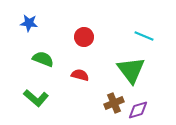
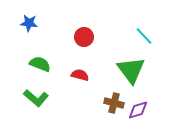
cyan line: rotated 24 degrees clockwise
green semicircle: moved 3 px left, 5 px down
brown cross: rotated 36 degrees clockwise
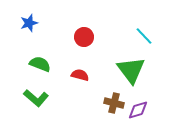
blue star: rotated 24 degrees counterclockwise
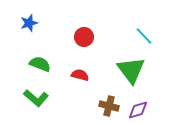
brown cross: moved 5 px left, 3 px down
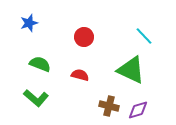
green triangle: rotated 28 degrees counterclockwise
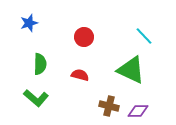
green semicircle: rotated 70 degrees clockwise
purple diamond: moved 1 px down; rotated 15 degrees clockwise
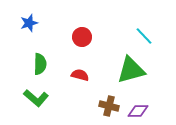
red circle: moved 2 px left
green triangle: rotated 40 degrees counterclockwise
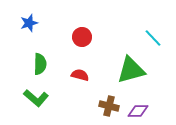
cyan line: moved 9 px right, 2 px down
